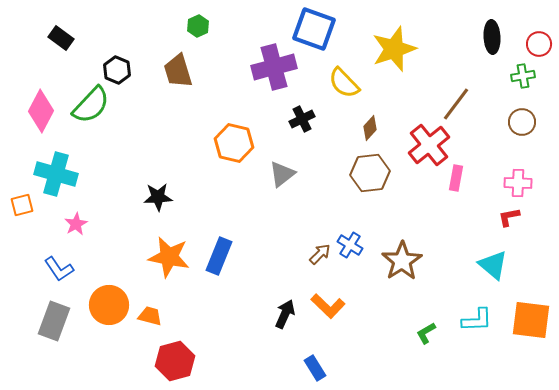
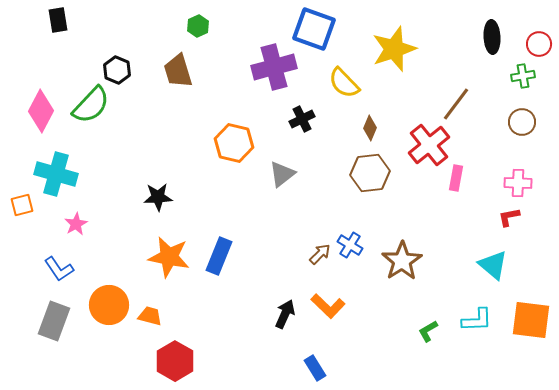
black rectangle at (61, 38): moved 3 px left, 18 px up; rotated 45 degrees clockwise
brown diamond at (370, 128): rotated 20 degrees counterclockwise
green L-shape at (426, 333): moved 2 px right, 2 px up
red hexagon at (175, 361): rotated 15 degrees counterclockwise
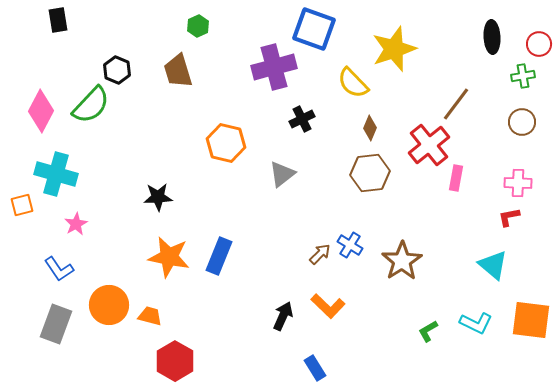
yellow semicircle at (344, 83): moved 9 px right
orange hexagon at (234, 143): moved 8 px left
black arrow at (285, 314): moved 2 px left, 2 px down
cyan L-shape at (477, 320): moved 1 px left, 3 px down; rotated 28 degrees clockwise
gray rectangle at (54, 321): moved 2 px right, 3 px down
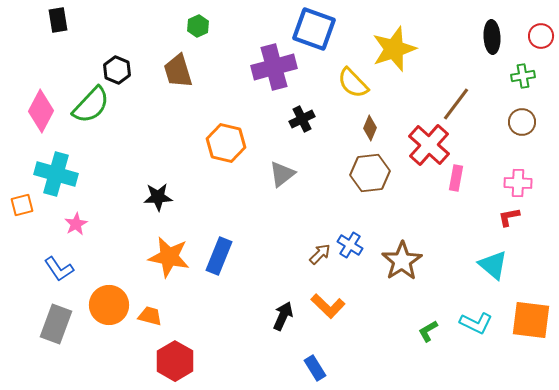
red circle at (539, 44): moved 2 px right, 8 px up
red cross at (429, 145): rotated 9 degrees counterclockwise
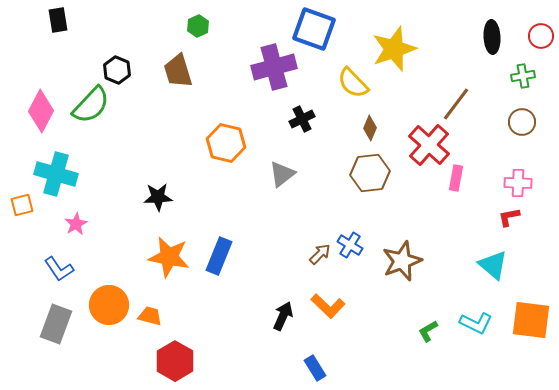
brown star at (402, 261): rotated 12 degrees clockwise
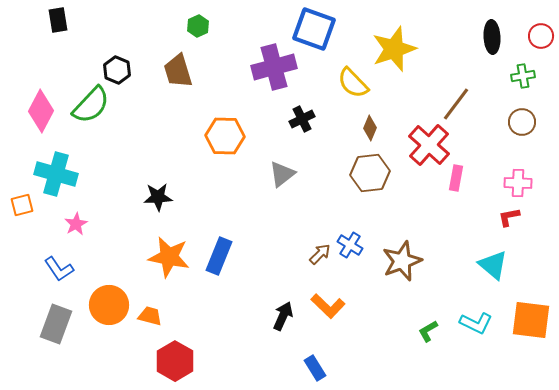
orange hexagon at (226, 143): moved 1 px left, 7 px up; rotated 12 degrees counterclockwise
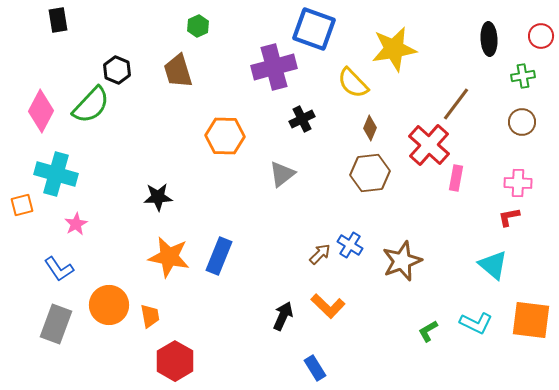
black ellipse at (492, 37): moved 3 px left, 2 px down
yellow star at (394, 49): rotated 9 degrees clockwise
orange trapezoid at (150, 316): rotated 65 degrees clockwise
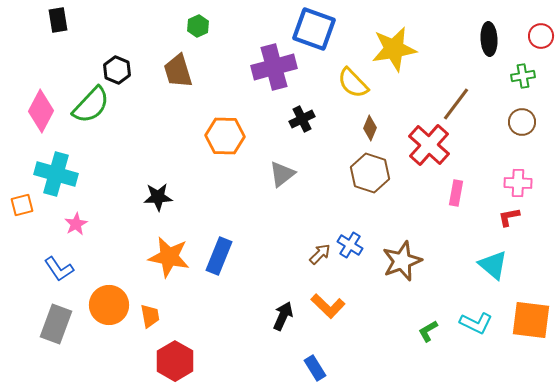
brown hexagon at (370, 173): rotated 24 degrees clockwise
pink rectangle at (456, 178): moved 15 px down
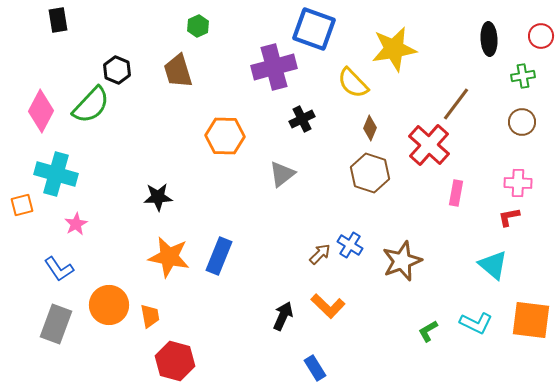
red hexagon at (175, 361): rotated 15 degrees counterclockwise
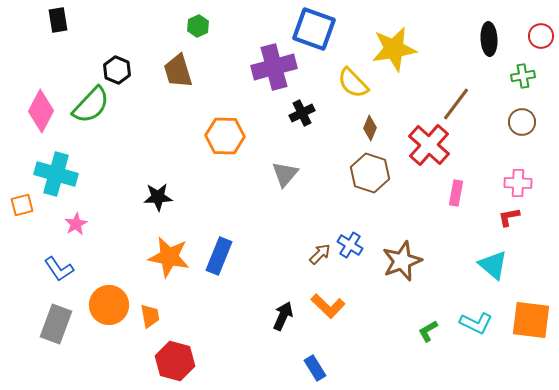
black cross at (302, 119): moved 6 px up
gray triangle at (282, 174): moved 3 px right; rotated 12 degrees counterclockwise
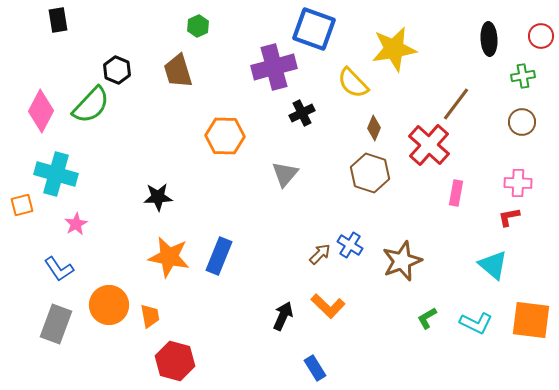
brown diamond at (370, 128): moved 4 px right
green L-shape at (428, 331): moved 1 px left, 13 px up
